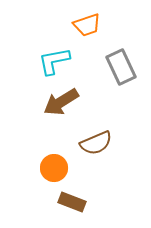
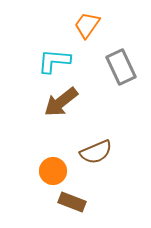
orange trapezoid: rotated 144 degrees clockwise
cyan L-shape: rotated 16 degrees clockwise
brown arrow: rotated 6 degrees counterclockwise
brown semicircle: moved 9 px down
orange circle: moved 1 px left, 3 px down
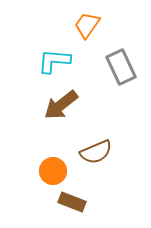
brown arrow: moved 3 px down
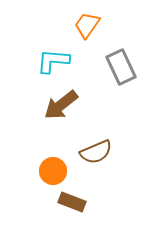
cyan L-shape: moved 1 px left
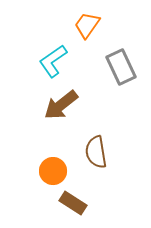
cyan L-shape: rotated 40 degrees counterclockwise
brown semicircle: rotated 104 degrees clockwise
brown rectangle: moved 1 px right, 1 px down; rotated 12 degrees clockwise
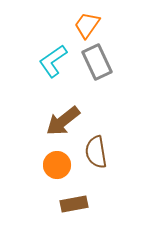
gray rectangle: moved 24 px left, 5 px up
brown arrow: moved 2 px right, 16 px down
orange circle: moved 4 px right, 6 px up
brown rectangle: moved 1 px right, 1 px down; rotated 44 degrees counterclockwise
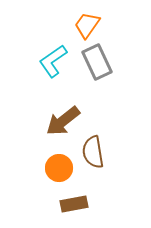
brown semicircle: moved 3 px left
orange circle: moved 2 px right, 3 px down
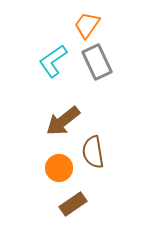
brown rectangle: moved 1 px left; rotated 24 degrees counterclockwise
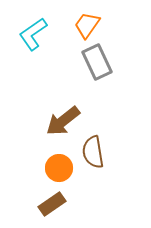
cyan L-shape: moved 20 px left, 27 px up
brown rectangle: moved 21 px left
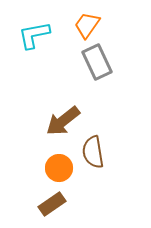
cyan L-shape: moved 1 px right, 1 px down; rotated 24 degrees clockwise
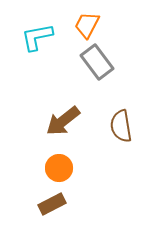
orange trapezoid: rotated 8 degrees counterclockwise
cyan L-shape: moved 3 px right, 2 px down
gray rectangle: rotated 12 degrees counterclockwise
brown semicircle: moved 28 px right, 26 px up
brown rectangle: rotated 8 degrees clockwise
